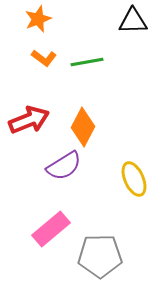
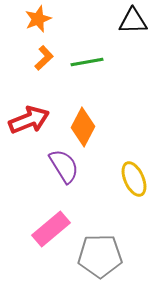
orange L-shape: rotated 80 degrees counterclockwise
purple semicircle: rotated 90 degrees counterclockwise
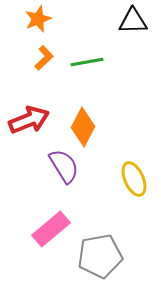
gray pentagon: rotated 9 degrees counterclockwise
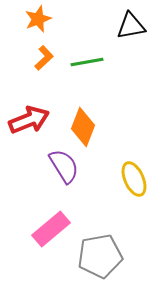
black triangle: moved 2 px left, 5 px down; rotated 8 degrees counterclockwise
orange diamond: rotated 6 degrees counterclockwise
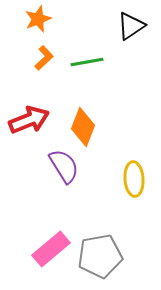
black triangle: rotated 24 degrees counterclockwise
yellow ellipse: rotated 20 degrees clockwise
pink rectangle: moved 20 px down
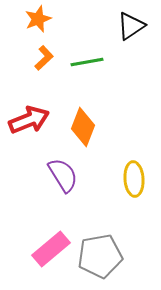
purple semicircle: moved 1 px left, 9 px down
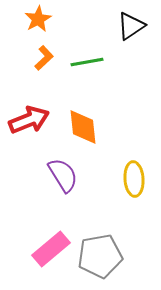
orange star: rotated 8 degrees counterclockwise
orange diamond: rotated 27 degrees counterclockwise
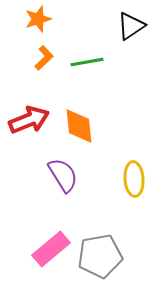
orange star: rotated 12 degrees clockwise
orange diamond: moved 4 px left, 1 px up
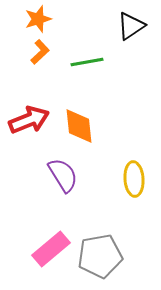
orange L-shape: moved 4 px left, 6 px up
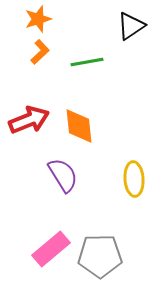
gray pentagon: rotated 9 degrees clockwise
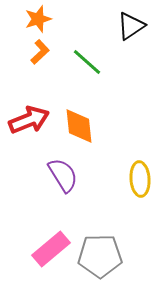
green line: rotated 52 degrees clockwise
yellow ellipse: moved 6 px right
